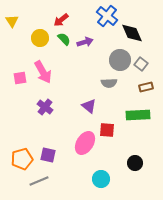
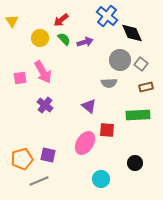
purple cross: moved 2 px up
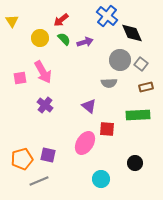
red square: moved 1 px up
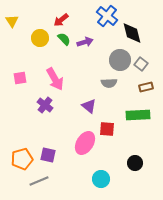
black diamond: rotated 10 degrees clockwise
pink arrow: moved 12 px right, 7 px down
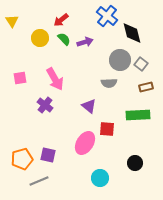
cyan circle: moved 1 px left, 1 px up
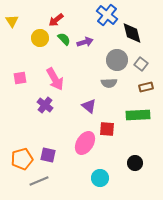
blue cross: moved 1 px up
red arrow: moved 5 px left
gray circle: moved 3 px left
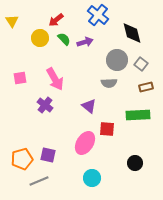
blue cross: moved 9 px left
cyan circle: moved 8 px left
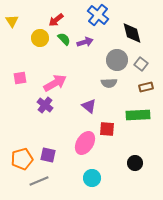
pink arrow: moved 4 px down; rotated 90 degrees counterclockwise
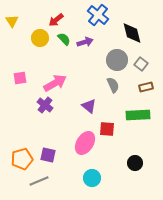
gray semicircle: moved 4 px right, 2 px down; rotated 112 degrees counterclockwise
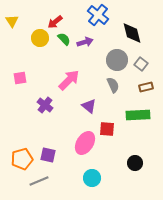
red arrow: moved 1 px left, 2 px down
pink arrow: moved 14 px right, 3 px up; rotated 15 degrees counterclockwise
